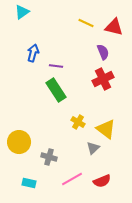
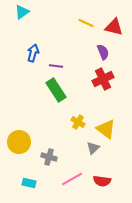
red semicircle: rotated 30 degrees clockwise
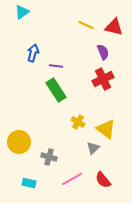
yellow line: moved 2 px down
red semicircle: moved 1 px right, 1 px up; rotated 42 degrees clockwise
